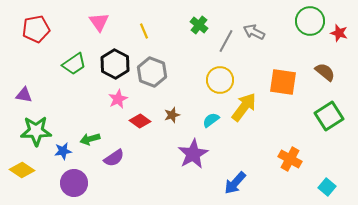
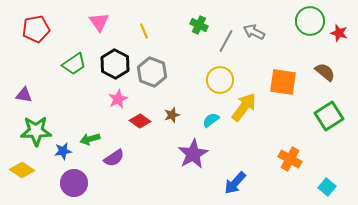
green cross: rotated 12 degrees counterclockwise
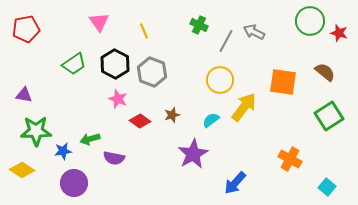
red pentagon: moved 10 px left
pink star: rotated 24 degrees counterclockwise
purple semicircle: rotated 45 degrees clockwise
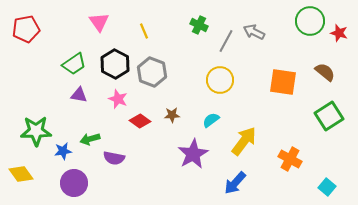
purple triangle: moved 55 px right
yellow arrow: moved 34 px down
brown star: rotated 14 degrees clockwise
yellow diamond: moved 1 px left, 4 px down; rotated 20 degrees clockwise
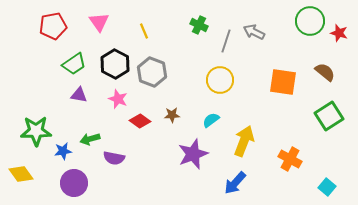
red pentagon: moved 27 px right, 3 px up
gray line: rotated 10 degrees counterclockwise
yellow arrow: rotated 16 degrees counterclockwise
purple star: rotated 8 degrees clockwise
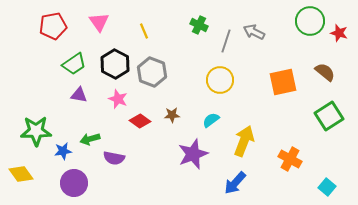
orange square: rotated 20 degrees counterclockwise
